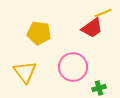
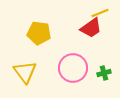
yellow line: moved 3 px left
red trapezoid: moved 1 px left
pink circle: moved 1 px down
green cross: moved 5 px right, 15 px up
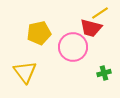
yellow line: rotated 12 degrees counterclockwise
red trapezoid: rotated 50 degrees clockwise
yellow pentagon: rotated 20 degrees counterclockwise
pink circle: moved 21 px up
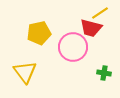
green cross: rotated 24 degrees clockwise
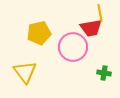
yellow line: rotated 66 degrees counterclockwise
red trapezoid: rotated 25 degrees counterclockwise
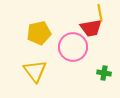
yellow triangle: moved 10 px right, 1 px up
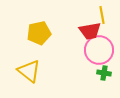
yellow line: moved 2 px right, 2 px down
red trapezoid: moved 1 px left, 3 px down
pink circle: moved 26 px right, 3 px down
yellow triangle: moved 6 px left; rotated 15 degrees counterclockwise
